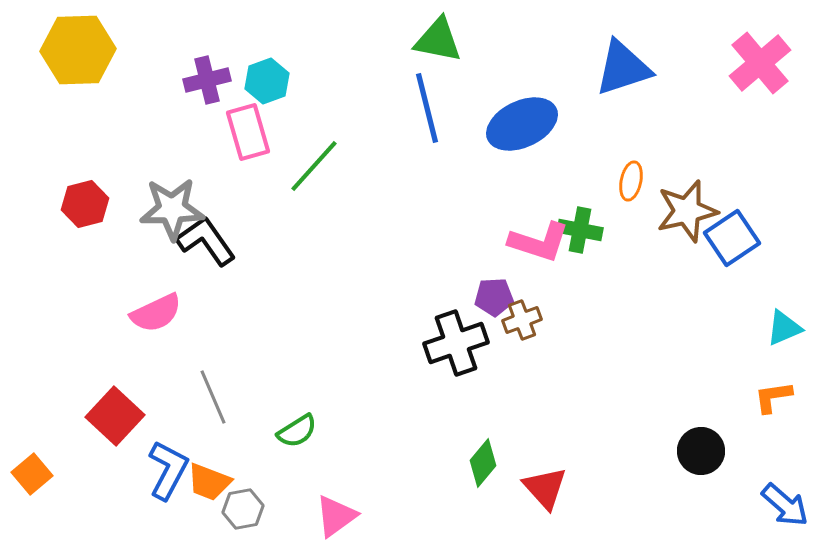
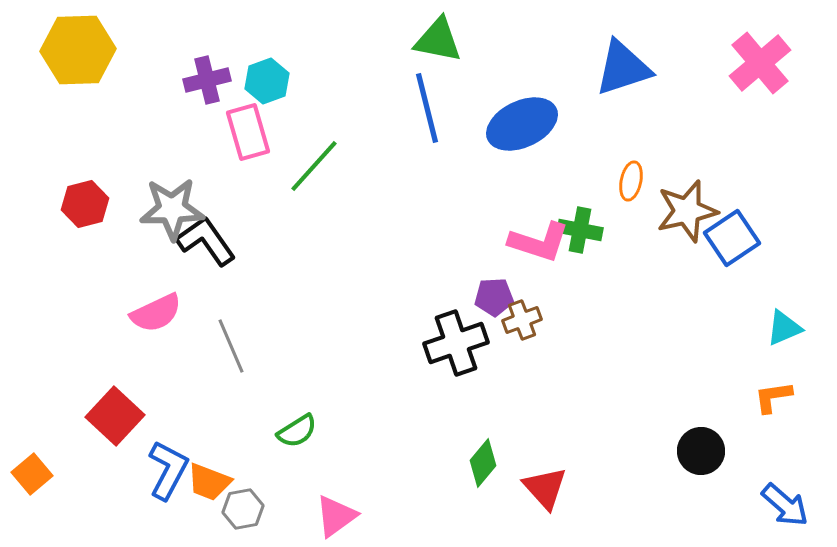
gray line: moved 18 px right, 51 px up
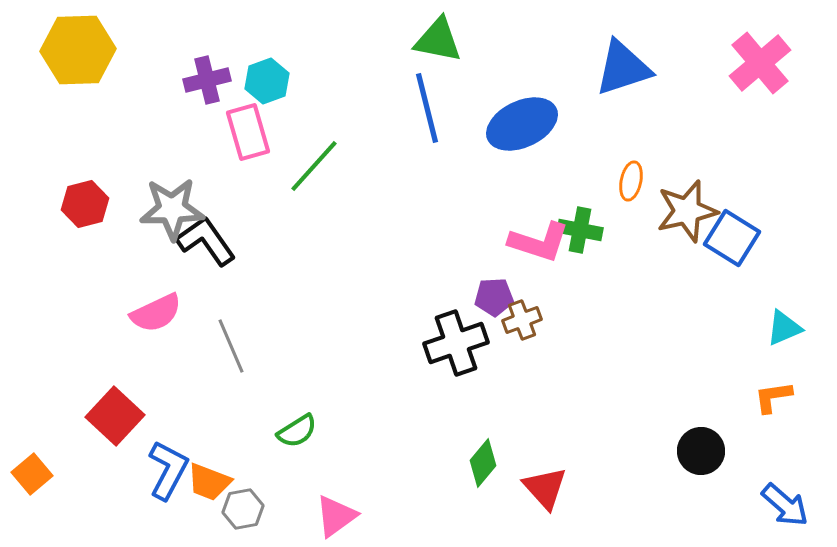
blue square: rotated 24 degrees counterclockwise
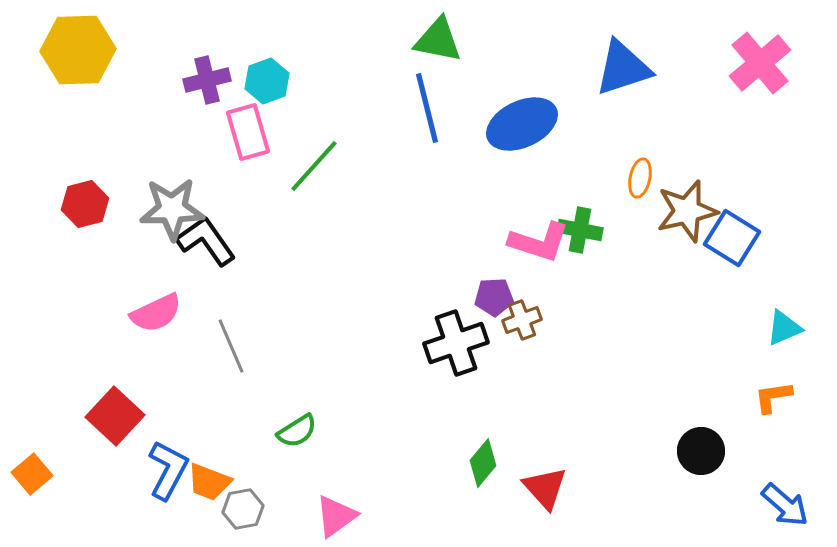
orange ellipse: moved 9 px right, 3 px up
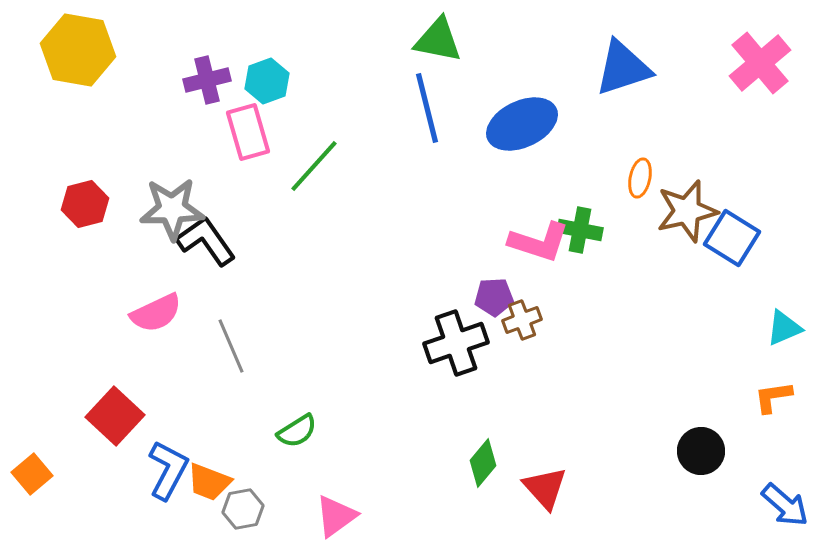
yellow hexagon: rotated 12 degrees clockwise
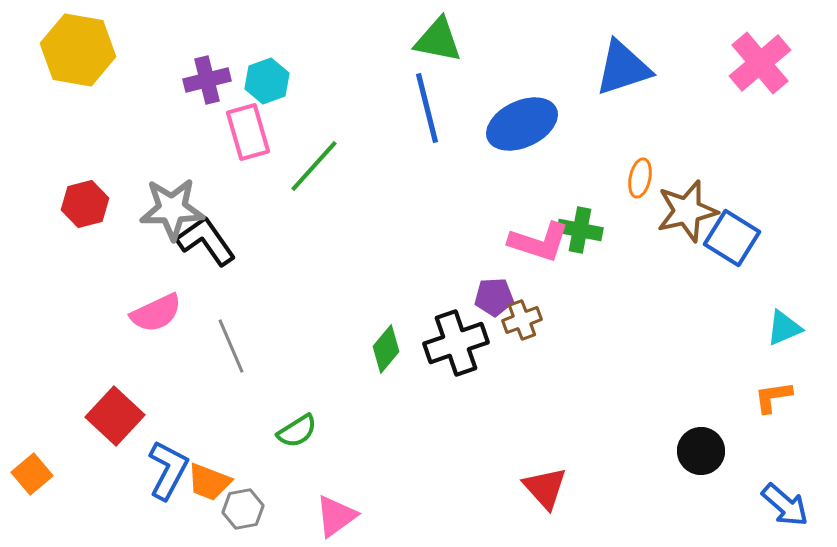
green diamond: moved 97 px left, 114 px up
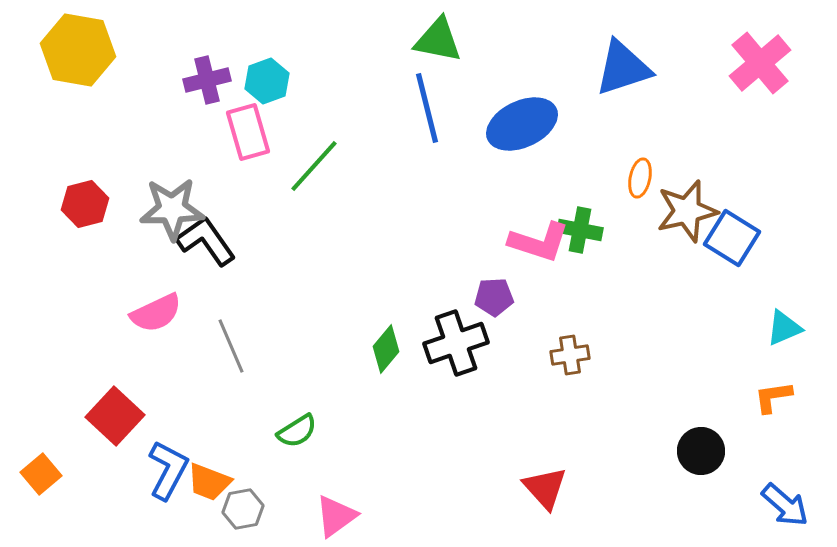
brown cross: moved 48 px right, 35 px down; rotated 12 degrees clockwise
orange square: moved 9 px right
